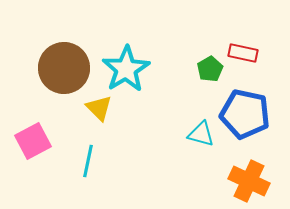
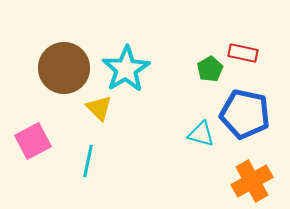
orange cross: moved 3 px right; rotated 36 degrees clockwise
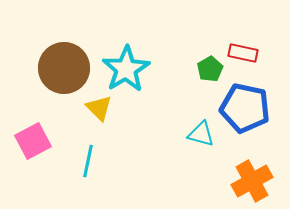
blue pentagon: moved 6 px up
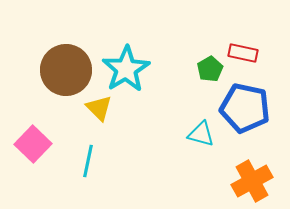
brown circle: moved 2 px right, 2 px down
pink square: moved 3 px down; rotated 18 degrees counterclockwise
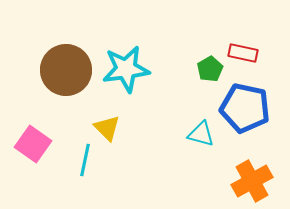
cyan star: rotated 24 degrees clockwise
yellow triangle: moved 8 px right, 20 px down
pink square: rotated 9 degrees counterclockwise
cyan line: moved 3 px left, 1 px up
